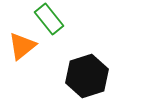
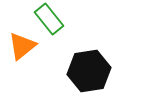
black hexagon: moved 2 px right, 5 px up; rotated 9 degrees clockwise
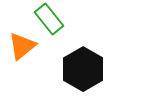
black hexagon: moved 6 px left, 2 px up; rotated 21 degrees counterclockwise
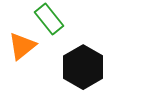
black hexagon: moved 2 px up
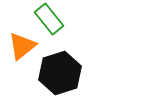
black hexagon: moved 23 px left, 6 px down; rotated 12 degrees clockwise
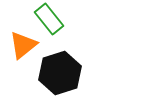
orange triangle: moved 1 px right, 1 px up
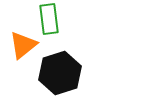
green rectangle: rotated 32 degrees clockwise
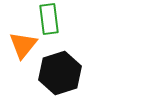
orange triangle: rotated 12 degrees counterclockwise
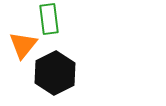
black hexagon: moved 5 px left; rotated 9 degrees counterclockwise
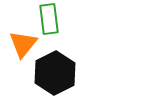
orange triangle: moved 1 px up
